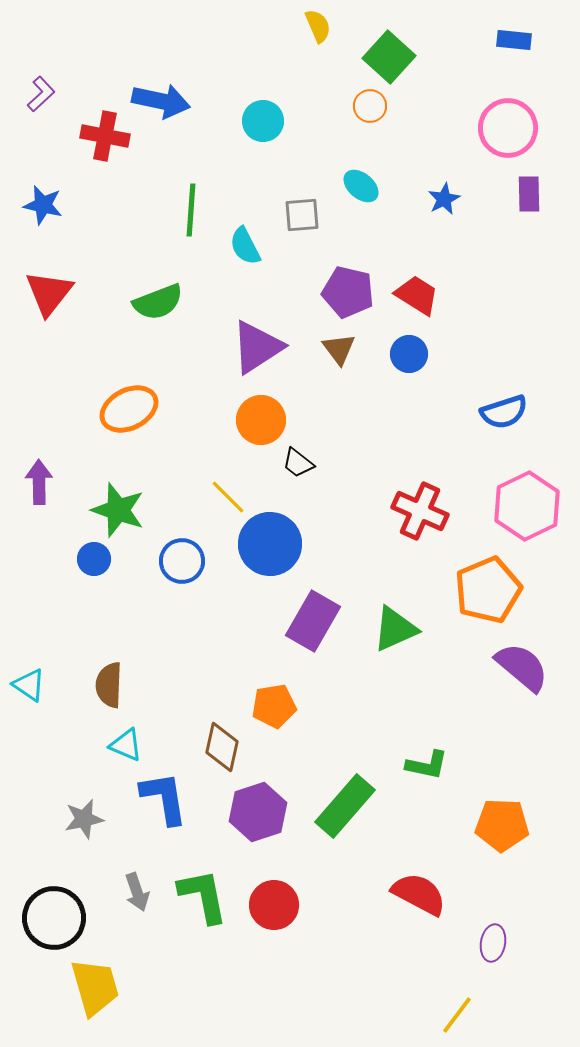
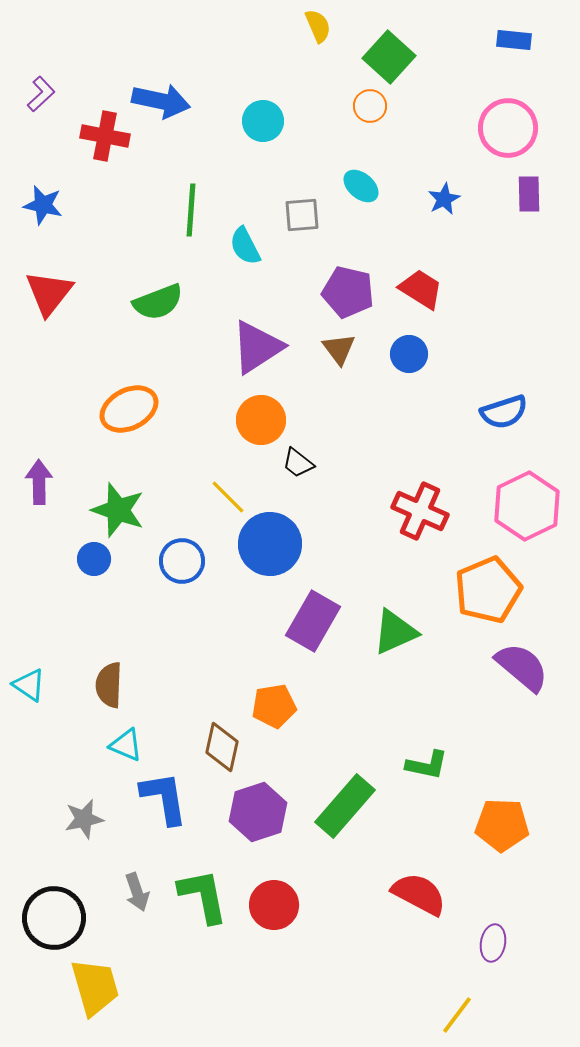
red trapezoid at (417, 295): moved 4 px right, 6 px up
green triangle at (395, 629): moved 3 px down
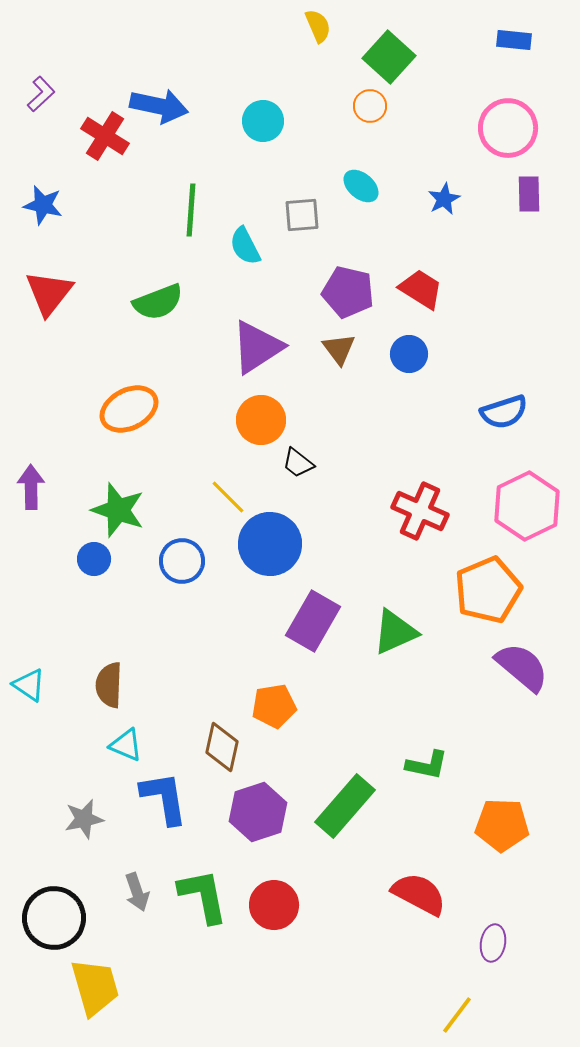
blue arrow at (161, 101): moved 2 px left, 5 px down
red cross at (105, 136): rotated 21 degrees clockwise
purple arrow at (39, 482): moved 8 px left, 5 px down
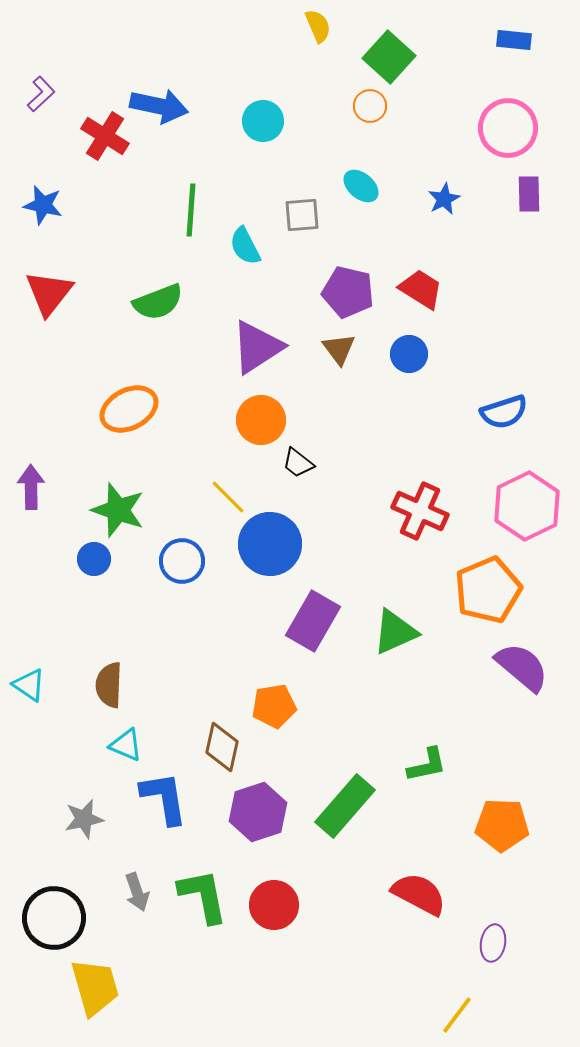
green L-shape at (427, 765): rotated 24 degrees counterclockwise
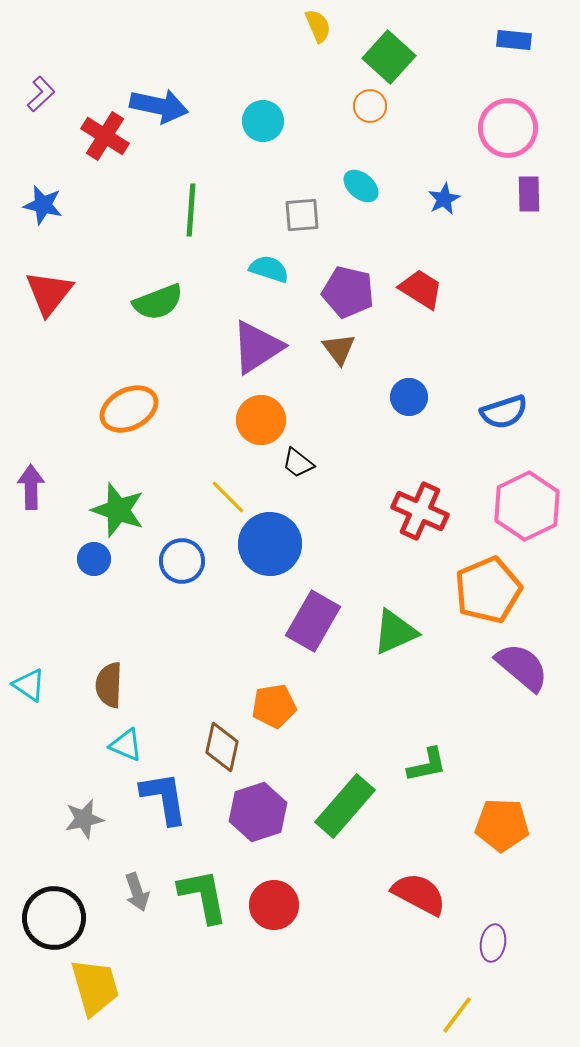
cyan semicircle at (245, 246): moved 24 px right, 23 px down; rotated 135 degrees clockwise
blue circle at (409, 354): moved 43 px down
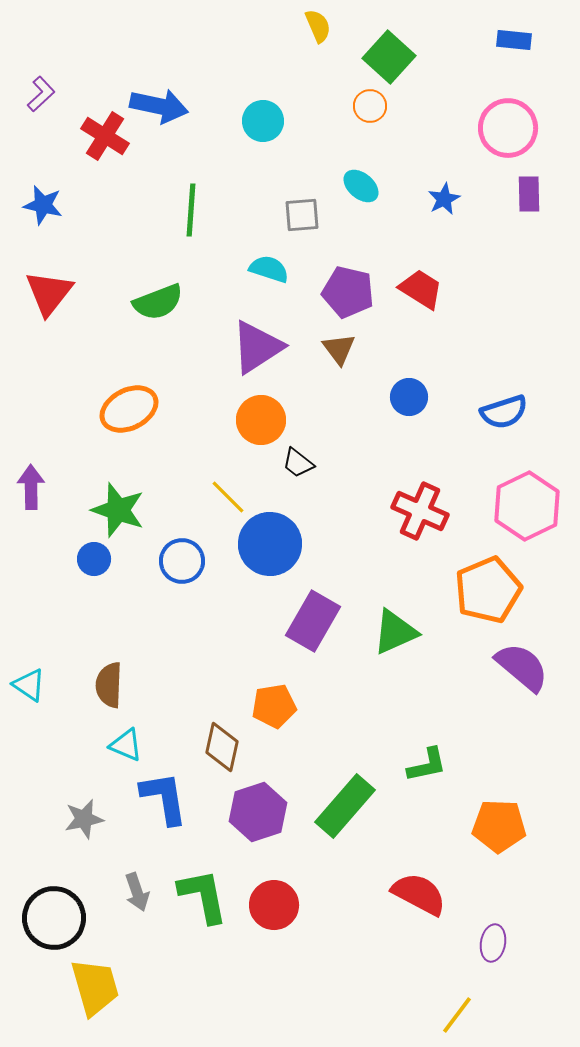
orange pentagon at (502, 825): moved 3 px left, 1 px down
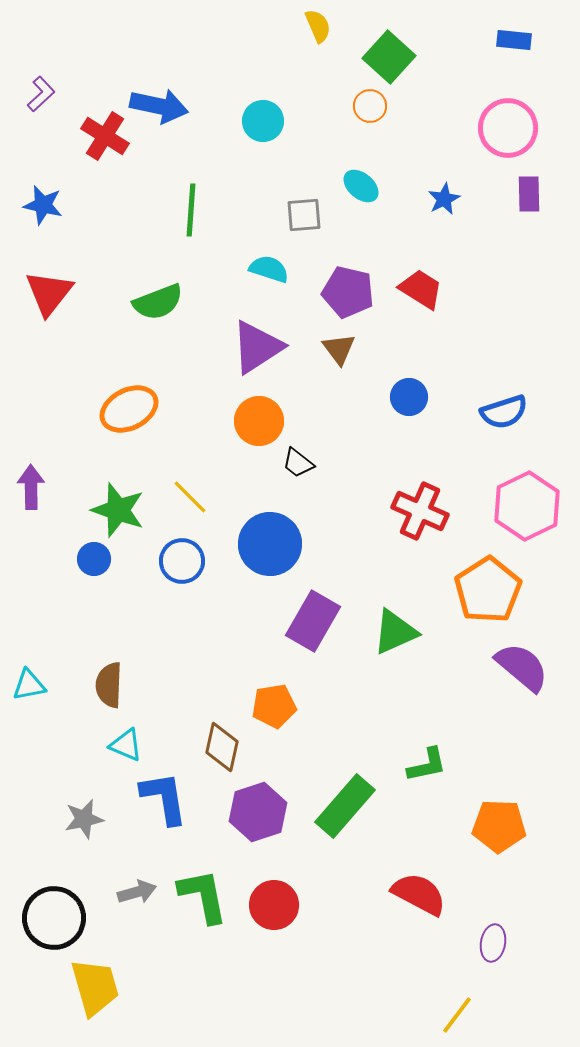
gray square at (302, 215): moved 2 px right
orange circle at (261, 420): moved 2 px left, 1 px down
yellow line at (228, 497): moved 38 px left
orange pentagon at (488, 590): rotated 10 degrees counterclockwise
cyan triangle at (29, 685): rotated 45 degrees counterclockwise
gray arrow at (137, 892): rotated 87 degrees counterclockwise
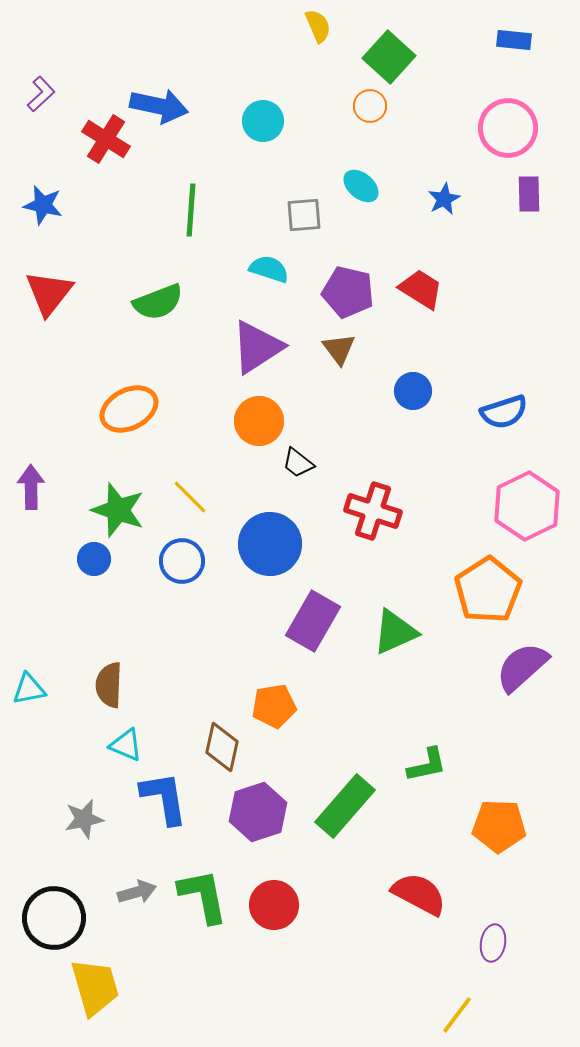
red cross at (105, 136): moved 1 px right, 3 px down
blue circle at (409, 397): moved 4 px right, 6 px up
red cross at (420, 511): moved 47 px left; rotated 6 degrees counterclockwise
purple semicircle at (522, 667): rotated 82 degrees counterclockwise
cyan triangle at (29, 685): moved 4 px down
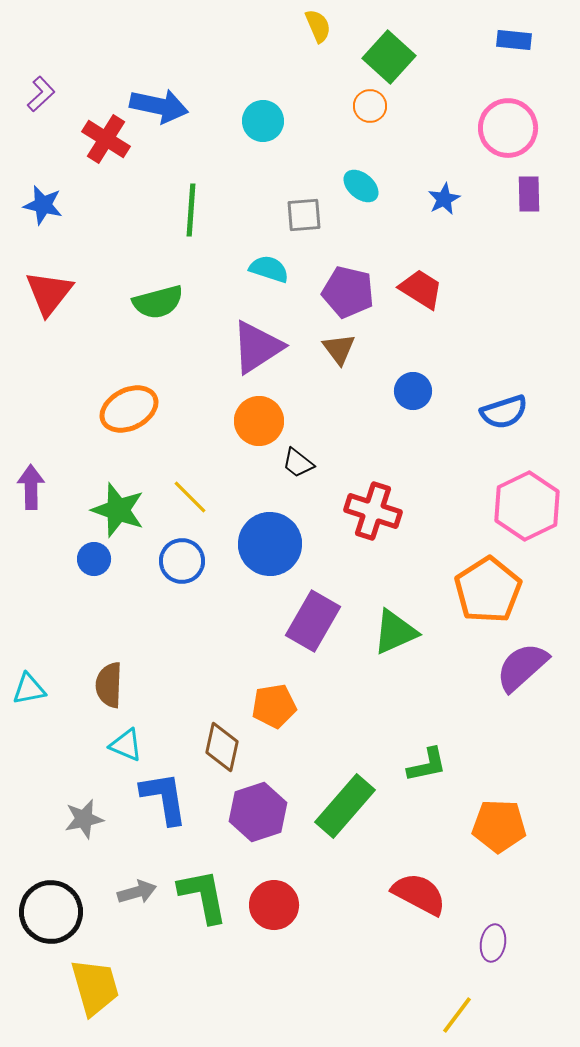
green semicircle at (158, 302): rotated 6 degrees clockwise
black circle at (54, 918): moved 3 px left, 6 px up
